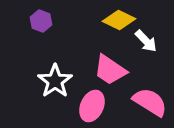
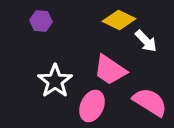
purple hexagon: rotated 15 degrees counterclockwise
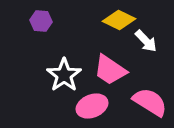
white star: moved 9 px right, 6 px up
pink ellipse: rotated 44 degrees clockwise
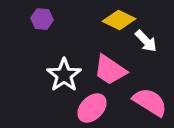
purple hexagon: moved 1 px right, 2 px up
pink ellipse: moved 2 px down; rotated 24 degrees counterclockwise
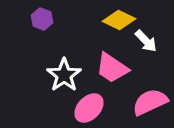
purple hexagon: rotated 15 degrees clockwise
pink trapezoid: moved 2 px right, 2 px up
pink semicircle: rotated 57 degrees counterclockwise
pink ellipse: moved 3 px left
